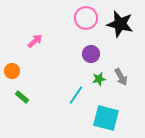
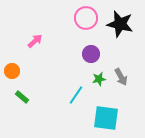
cyan square: rotated 8 degrees counterclockwise
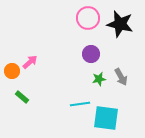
pink circle: moved 2 px right
pink arrow: moved 5 px left, 21 px down
cyan line: moved 4 px right, 9 px down; rotated 48 degrees clockwise
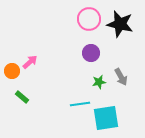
pink circle: moved 1 px right, 1 px down
purple circle: moved 1 px up
green star: moved 3 px down
cyan square: rotated 16 degrees counterclockwise
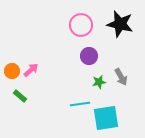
pink circle: moved 8 px left, 6 px down
purple circle: moved 2 px left, 3 px down
pink arrow: moved 1 px right, 8 px down
green rectangle: moved 2 px left, 1 px up
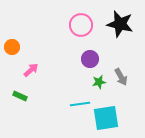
purple circle: moved 1 px right, 3 px down
orange circle: moved 24 px up
green rectangle: rotated 16 degrees counterclockwise
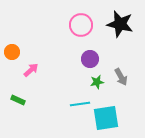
orange circle: moved 5 px down
green star: moved 2 px left
green rectangle: moved 2 px left, 4 px down
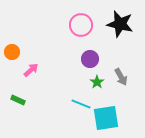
green star: rotated 24 degrees counterclockwise
cyan line: moved 1 px right; rotated 30 degrees clockwise
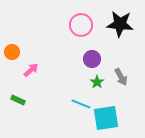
black star: rotated 8 degrees counterclockwise
purple circle: moved 2 px right
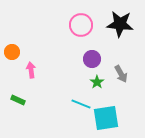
pink arrow: rotated 56 degrees counterclockwise
gray arrow: moved 3 px up
